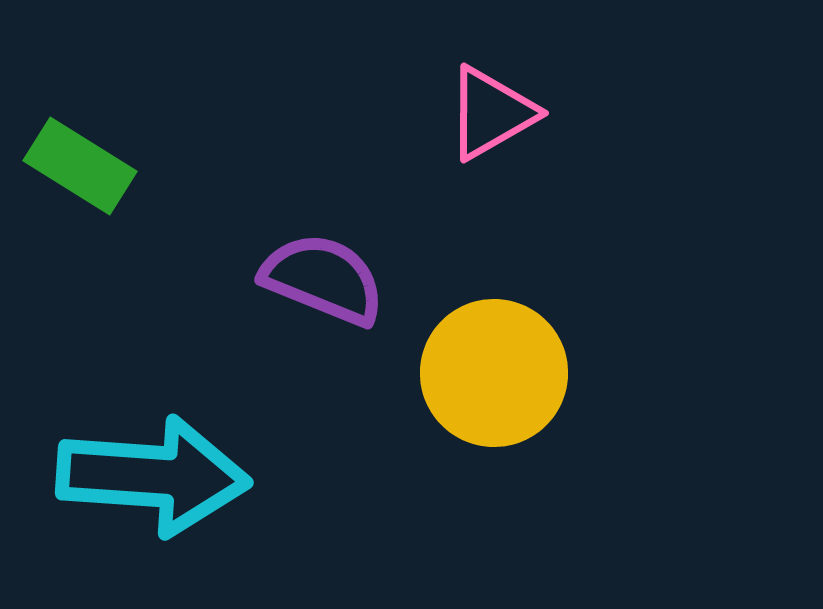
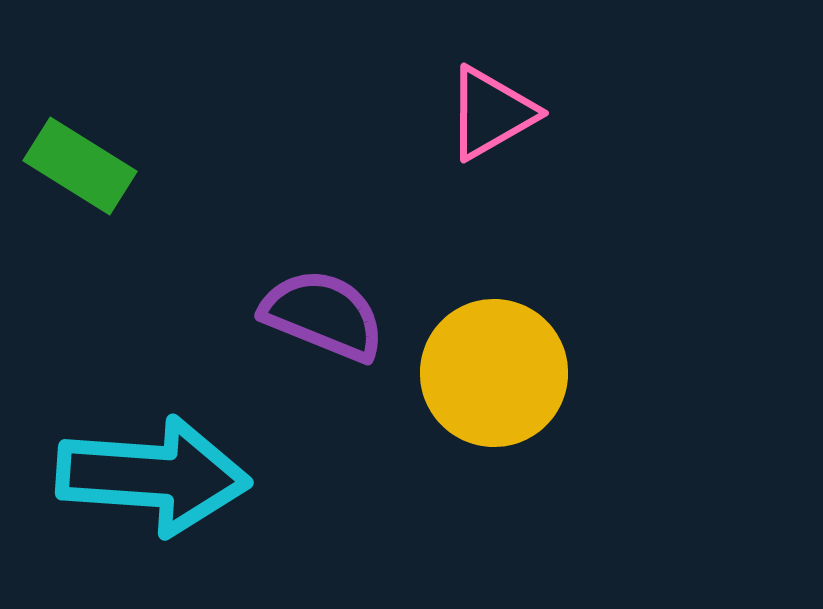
purple semicircle: moved 36 px down
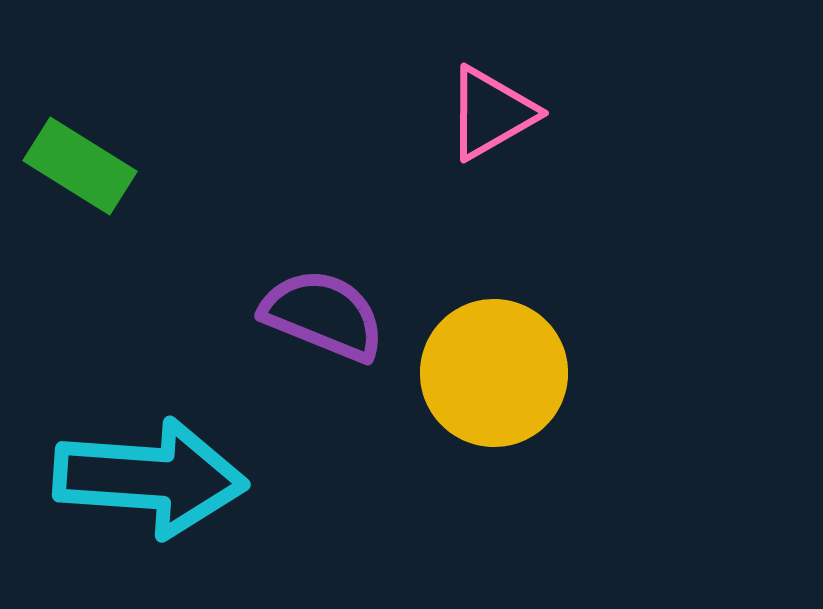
cyan arrow: moved 3 px left, 2 px down
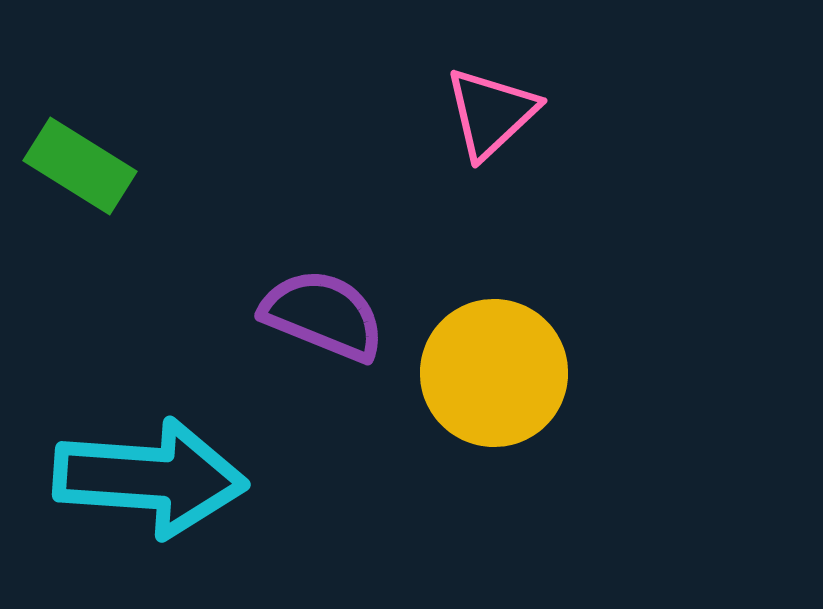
pink triangle: rotated 13 degrees counterclockwise
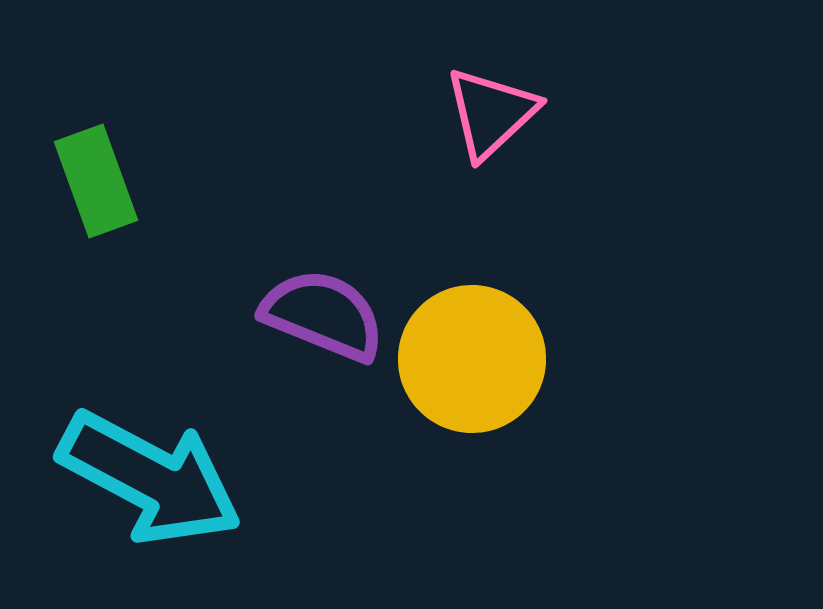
green rectangle: moved 16 px right, 15 px down; rotated 38 degrees clockwise
yellow circle: moved 22 px left, 14 px up
cyan arrow: rotated 24 degrees clockwise
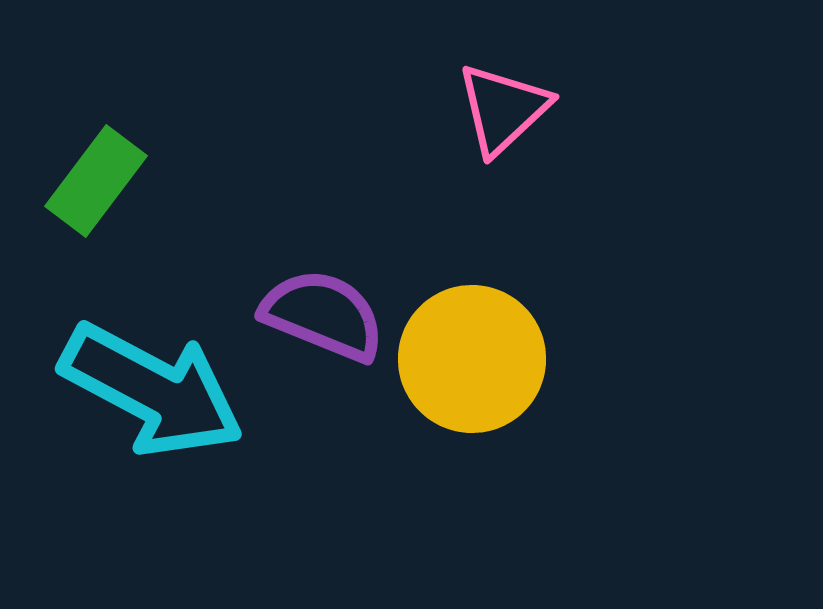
pink triangle: moved 12 px right, 4 px up
green rectangle: rotated 57 degrees clockwise
cyan arrow: moved 2 px right, 88 px up
